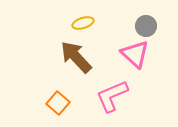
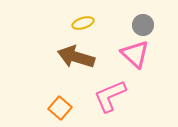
gray circle: moved 3 px left, 1 px up
brown arrow: rotated 30 degrees counterclockwise
pink L-shape: moved 2 px left
orange square: moved 2 px right, 5 px down
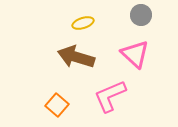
gray circle: moved 2 px left, 10 px up
orange square: moved 3 px left, 3 px up
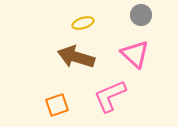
orange square: rotated 30 degrees clockwise
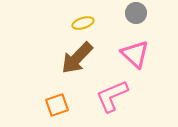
gray circle: moved 5 px left, 2 px up
brown arrow: moved 1 px right, 1 px down; rotated 63 degrees counterclockwise
pink L-shape: moved 2 px right
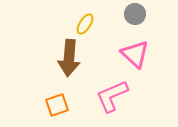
gray circle: moved 1 px left, 1 px down
yellow ellipse: moved 2 px right, 1 px down; rotated 40 degrees counterclockwise
brown arrow: moved 8 px left; rotated 39 degrees counterclockwise
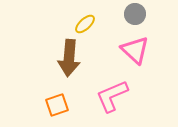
yellow ellipse: rotated 15 degrees clockwise
pink triangle: moved 4 px up
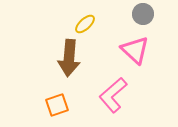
gray circle: moved 8 px right
pink L-shape: moved 1 px right, 1 px up; rotated 18 degrees counterclockwise
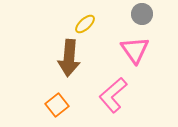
gray circle: moved 1 px left
pink triangle: rotated 12 degrees clockwise
orange square: rotated 20 degrees counterclockwise
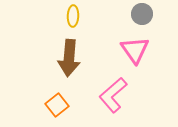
yellow ellipse: moved 12 px left, 8 px up; rotated 45 degrees counterclockwise
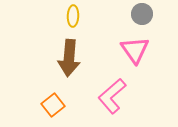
pink L-shape: moved 1 px left, 1 px down
orange square: moved 4 px left
